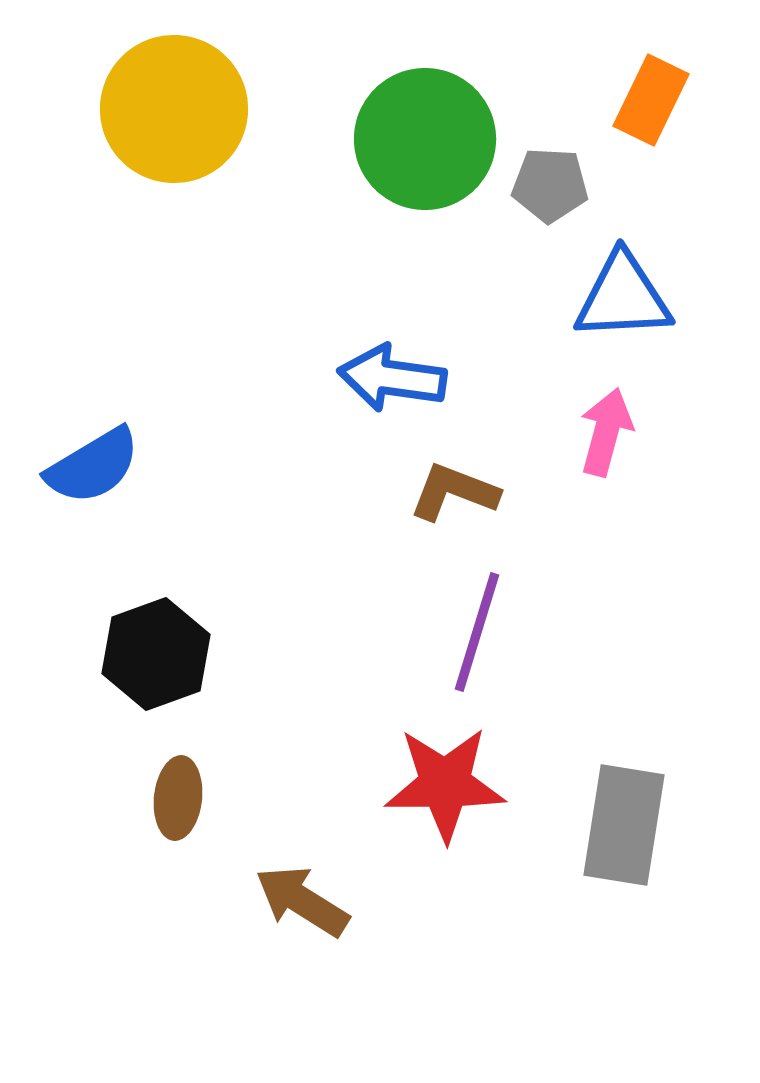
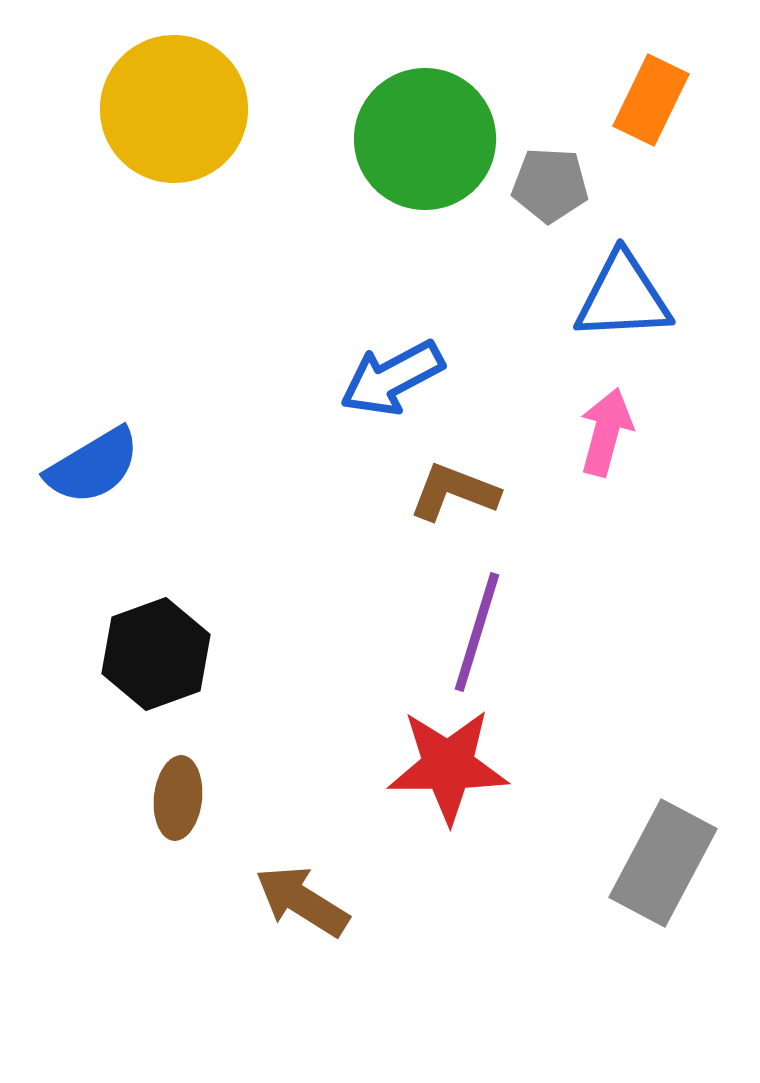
blue arrow: rotated 36 degrees counterclockwise
red star: moved 3 px right, 18 px up
gray rectangle: moved 39 px right, 38 px down; rotated 19 degrees clockwise
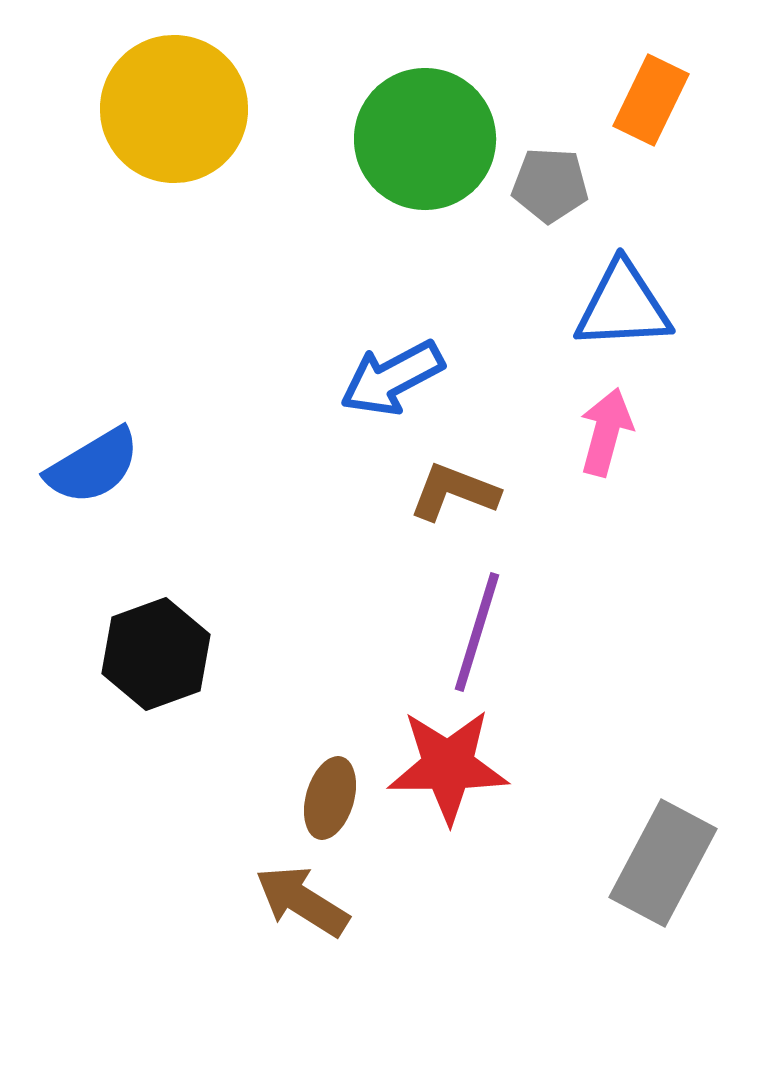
blue triangle: moved 9 px down
brown ellipse: moved 152 px right; rotated 10 degrees clockwise
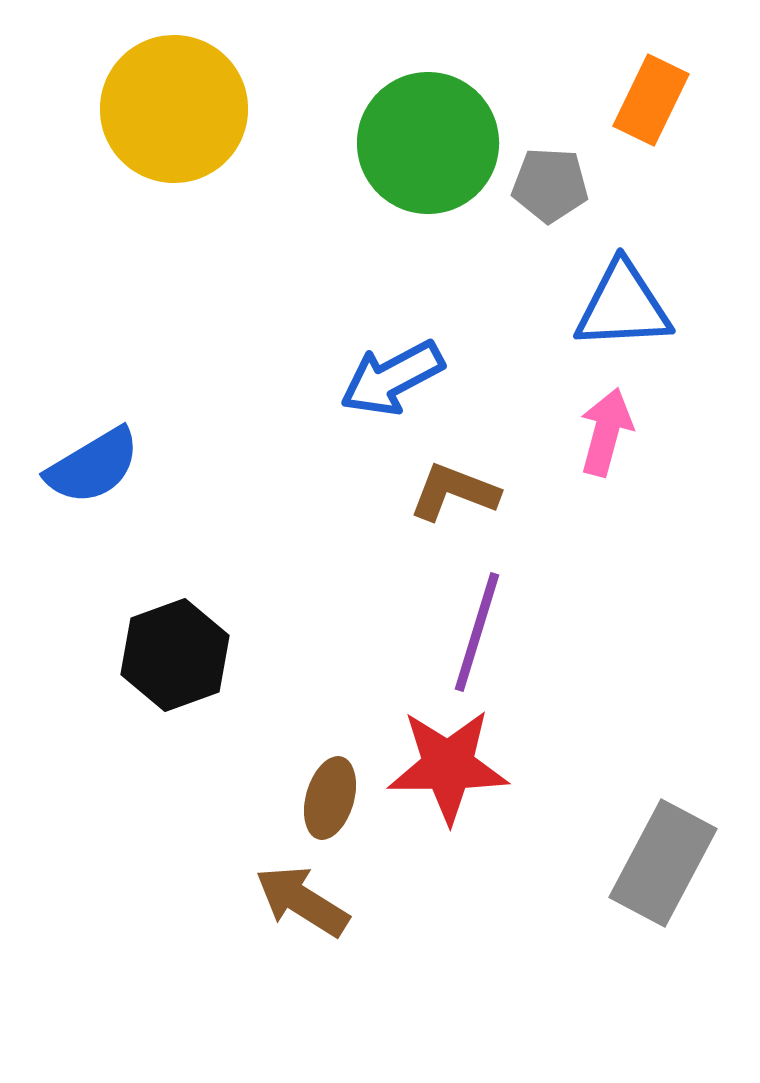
green circle: moved 3 px right, 4 px down
black hexagon: moved 19 px right, 1 px down
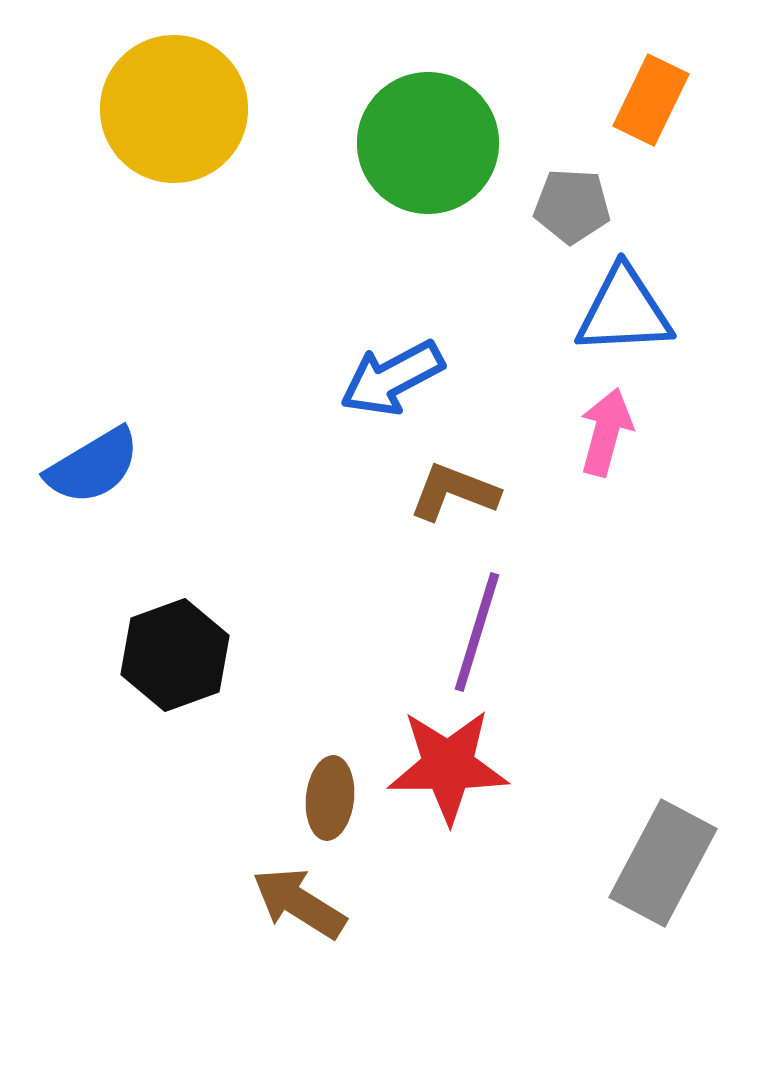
gray pentagon: moved 22 px right, 21 px down
blue triangle: moved 1 px right, 5 px down
brown ellipse: rotated 10 degrees counterclockwise
brown arrow: moved 3 px left, 2 px down
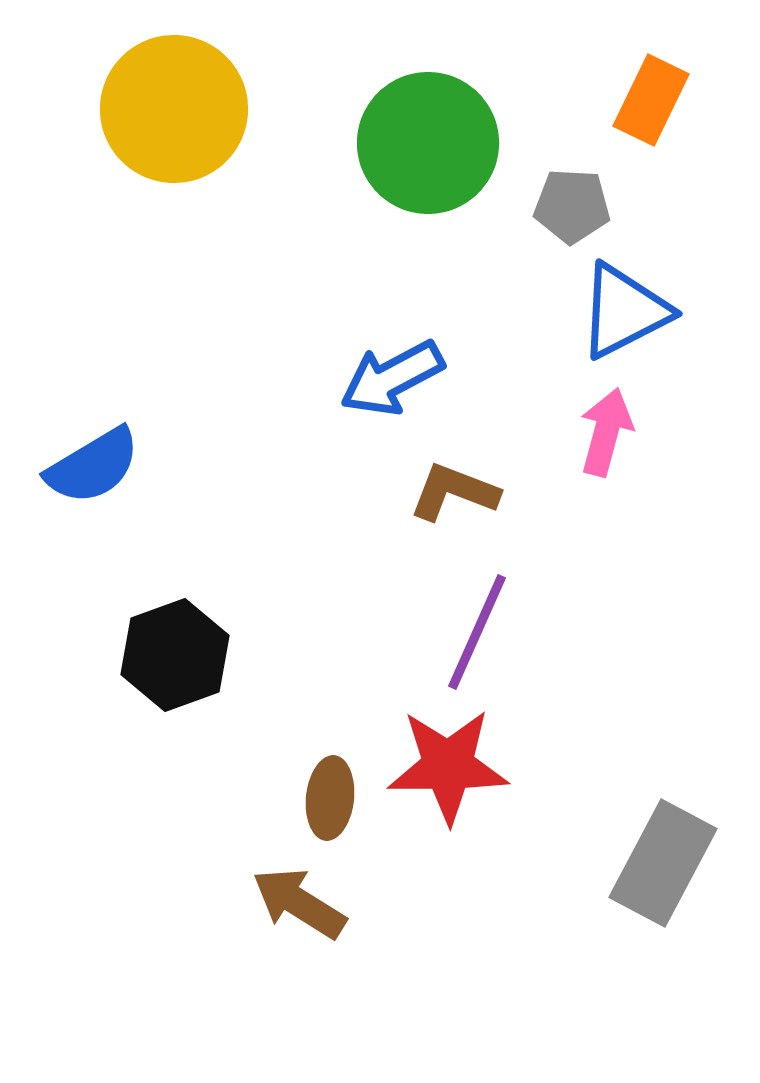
blue triangle: rotated 24 degrees counterclockwise
purple line: rotated 7 degrees clockwise
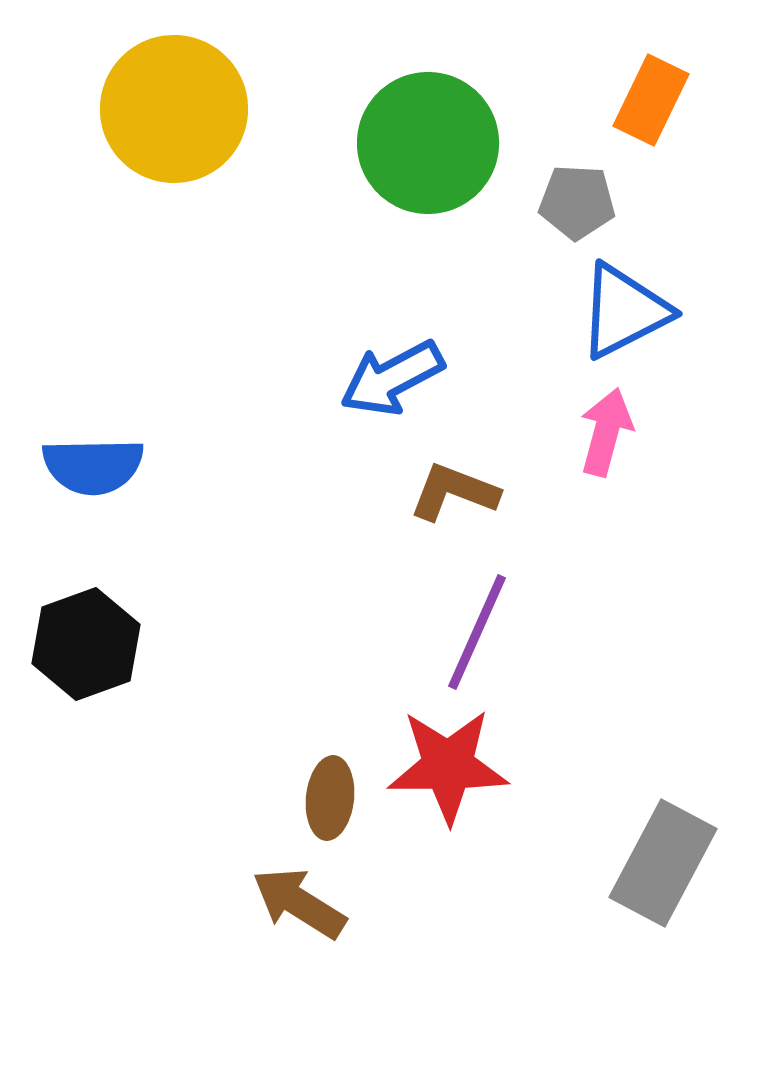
gray pentagon: moved 5 px right, 4 px up
blue semicircle: rotated 30 degrees clockwise
black hexagon: moved 89 px left, 11 px up
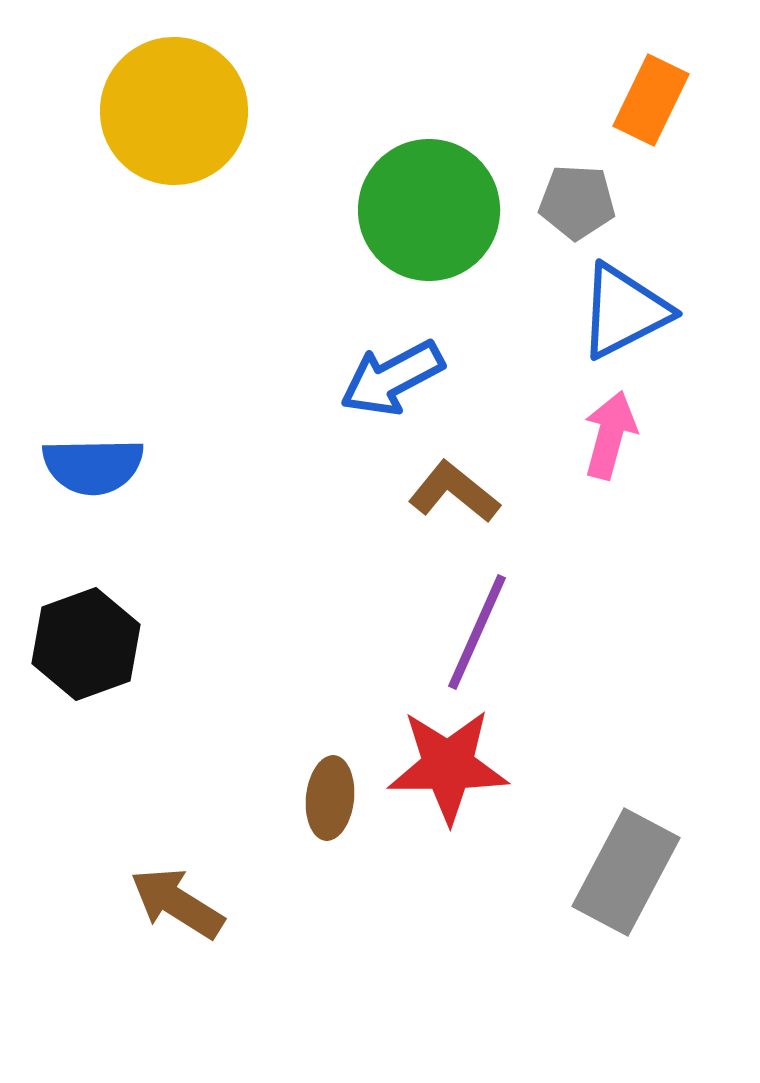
yellow circle: moved 2 px down
green circle: moved 1 px right, 67 px down
pink arrow: moved 4 px right, 3 px down
brown L-shape: rotated 18 degrees clockwise
gray rectangle: moved 37 px left, 9 px down
brown arrow: moved 122 px left
